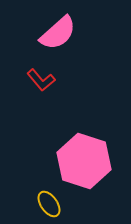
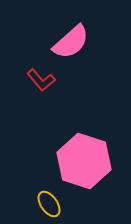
pink semicircle: moved 13 px right, 9 px down
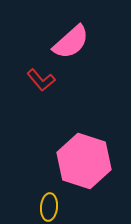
yellow ellipse: moved 3 px down; rotated 40 degrees clockwise
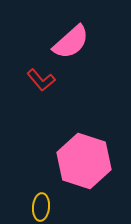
yellow ellipse: moved 8 px left
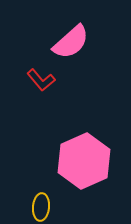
pink hexagon: rotated 18 degrees clockwise
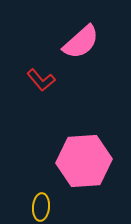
pink semicircle: moved 10 px right
pink hexagon: rotated 20 degrees clockwise
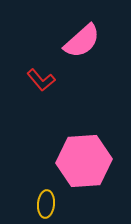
pink semicircle: moved 1 px right, 1 px up
yellow ellipse: moved 5 px right, 3 px up
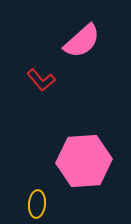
yellow ellipse: moved 9 px left
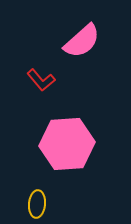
pink hexagon: moved 17 px left, 17 px up
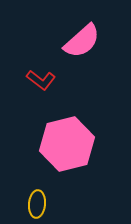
red L-shape: rotated 12 degrees counterclockwise
pink hexagon: rotated 10 degrees counterclockwise
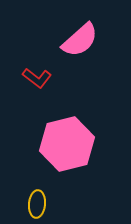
pink semicircle: moved 2 px left, 1 px up
red L-shape: moved 4 px left, 2 px up
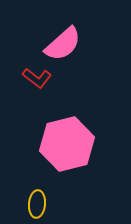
pink semicircle: moved 17 px left, 4 px down
